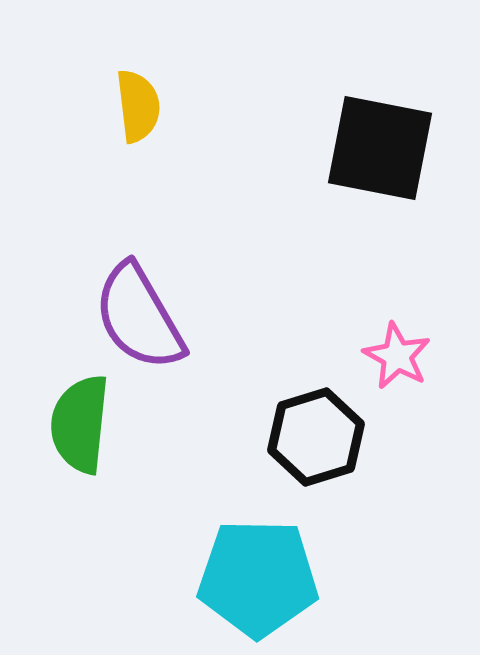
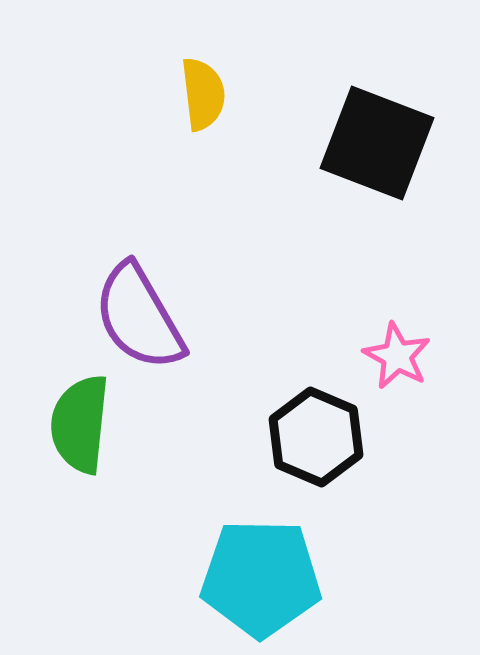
yellow semicircle: moved 65 px right, 12 px up
black square: moved 3 px left, 5 px up; rotated 10 degrees clockwise
black hexagon: rotated 20 degrees counterclockwise
cyan pentagon: moved 3 px right
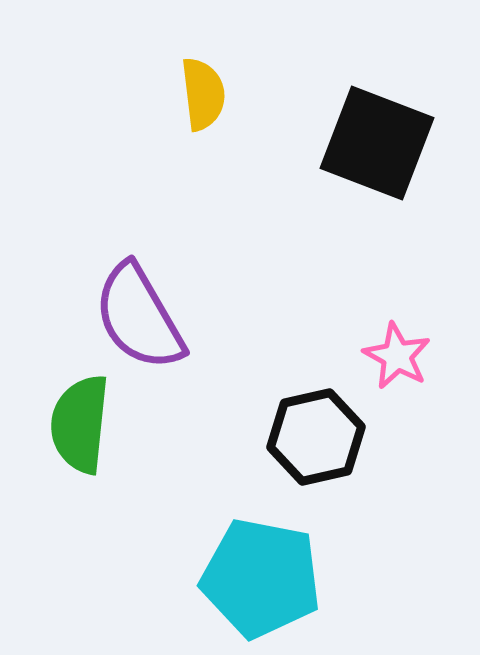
black hexagon: rotated 24 degrees clockwise
cyan pentagon: rotated 10 degrees clockwise
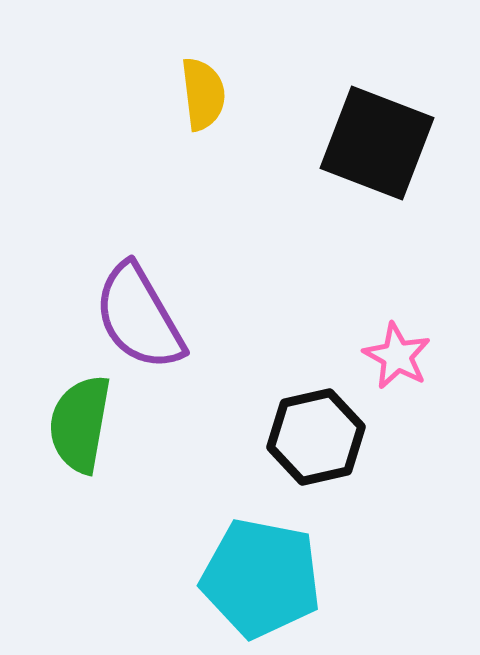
green semicircle: rotated 4 degrees clockwise
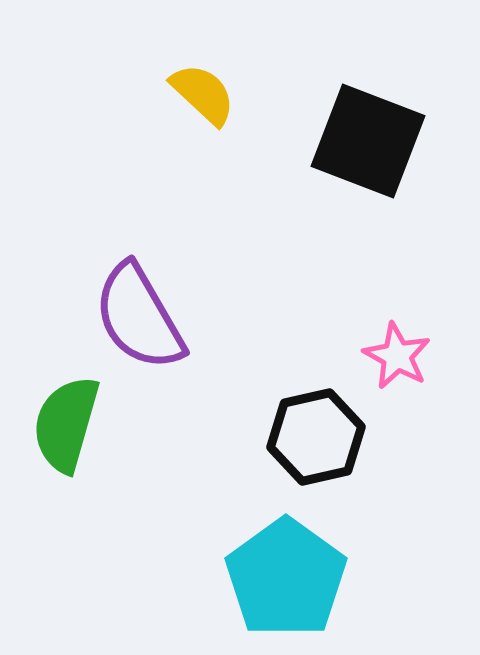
yellow semicircle: rotated 40 degrees counterclockwise
black square: moved 9 px left, 2 px up
green semicircle: moved 14 px left; rotated 6 degrees clockwise
cyan pentagon: moved 25 px right; rotated 25 degrees clockwise
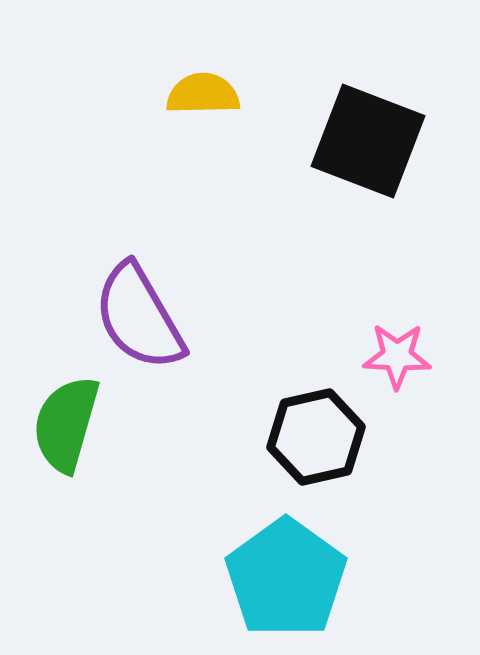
yellow semicircle: rotated 44 degrees counterclockwise
pink star: rotated 26 degrees counterclockwise
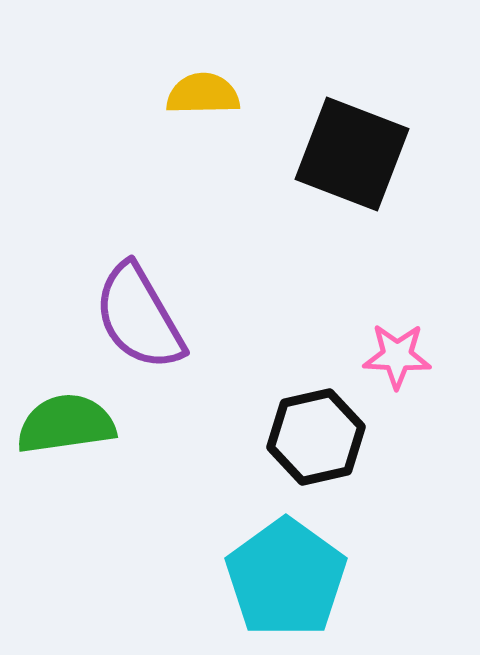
black square: moved 16 px left, 13 px down
green semicircle: rotated 66 degrees clockwise
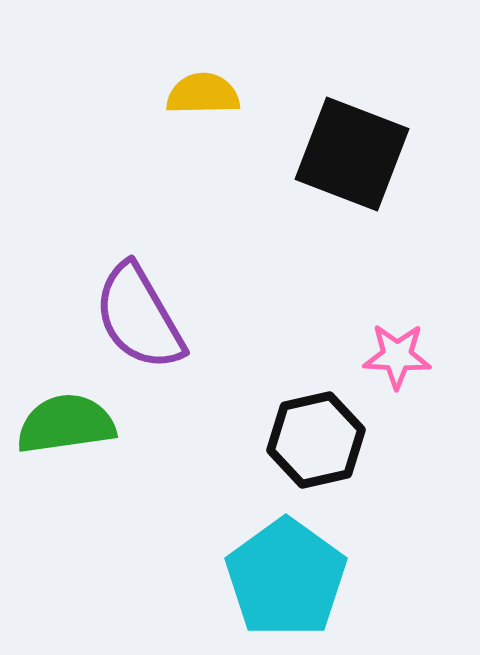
black hexagon: moved 3 px down
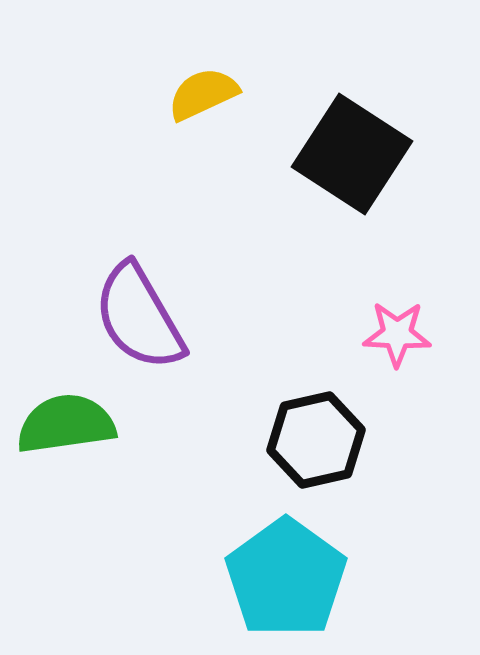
yellow semicircle: rotated 24 degrees counterclockwise
black square: rotated 12 degrees clockwise
pink star: moved 22 px up
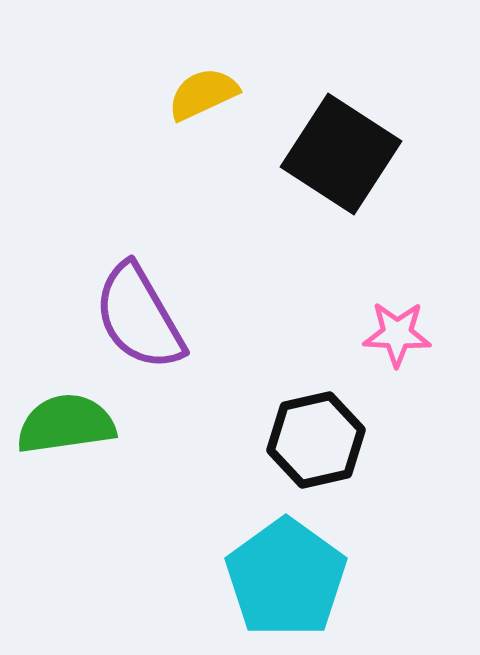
black square: moved 11 px left
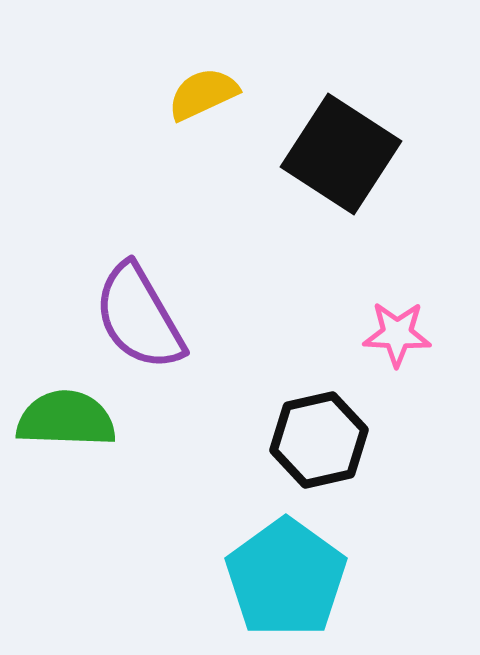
green semicircle: moved 5 px up; rotated 10 degrees clockwise
black hexagon: moved 3 px right
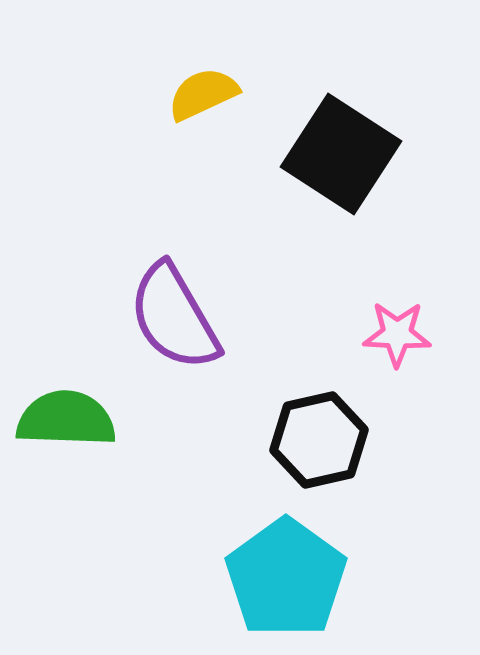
purple semicircle: moved 35 px right
